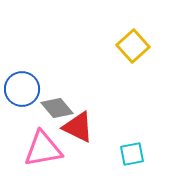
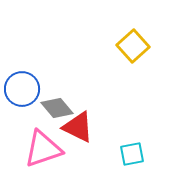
pink triangle: rotated 9 degrees counterclockwise
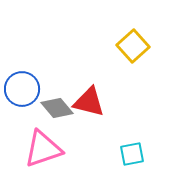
red triangle: moved 11 px right, 25 px up; rotated 12 degrees counterclockwise
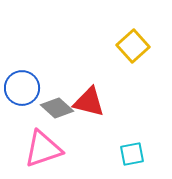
blue circle: moved 1 px up
gray diamond: rotated 8 degrees counterclockwise
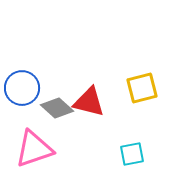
yellow square: moved 9 px right, 42 px down; rotated 28 degrees clockwise
pink triangle: moved 9 px left
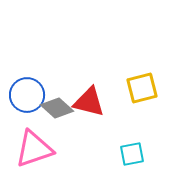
blue circle: moved 5 px right, 7 px down
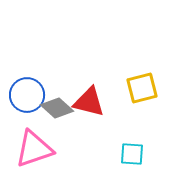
cyan square: rotated 15 degrees clockwise
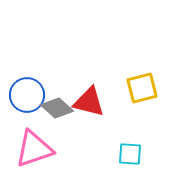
cyan square: moved 2 px left
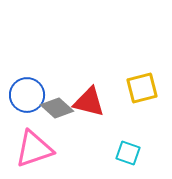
cyan square: moved 2 px left, 1 px up; rotated 15 degrees clockwise
